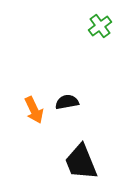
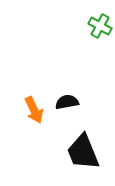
green cross: rotated 25 degrees counterclockwise
black trapezoid: moved 2 px right, 10 px up
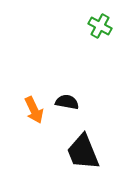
black semicircle: rotated 20 degrees clockwise
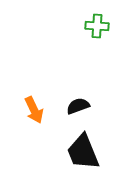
green cross: moved 3 px left; rotated 25 degrees counterclockwise
black semicircle: moved 11 px right, 4 px down; rotated 30 degrees counterclockwise
